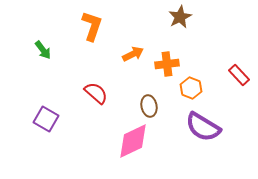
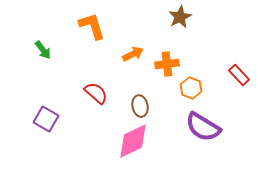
orange L-shape: rotated 36 degrees counterclockwise
brown ellipse: moved 9 px left
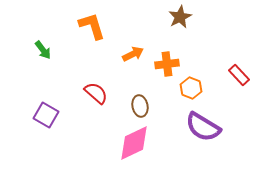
purple square: moved 4 px up
pink diamond: moved 1 px right, 2 px down
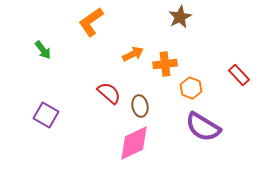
orange L-shape: moved 1 px left, 4 px up; rotated 108 degrees counterclockwise
orange cross: moved 2 px left
red semicircle: moved 13 px right
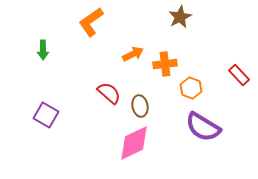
green arrow: rotated 36 degrees clockwise
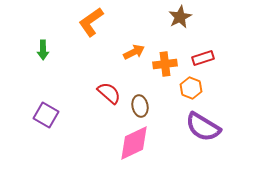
orange arrow: moved 1 px right, 2 px up
red rectangle: moved 36 px left, 17 px up; rotated 65 degrees counterclockwise
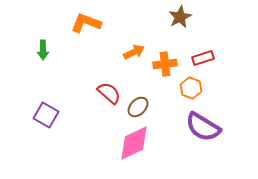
orange L-shape: moved 5 px left, 1 px down; rotated 56 degrees clockwise
brown ellipse: moved 2 px left, 1 px down; rotated 55 degrees clockwise
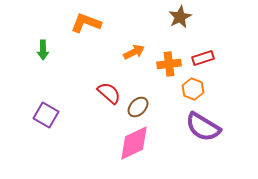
orange cross: moved 4 px right
orange hexagon: moved 2 px right, 1 px down
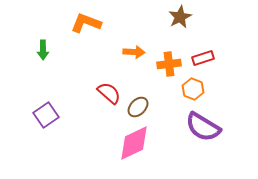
orange arrow: rotated 30 degrees clockwise
purple square: rotated 25 degrees clockwise
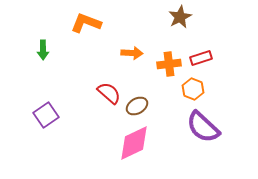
orange arrow: moved 2 px left, 1 px down
red rectangle: moved 2 px left
brown ellipse: moved 1 px left, 1 px up; rotated 15 degrees clockwise
purple semicircle: rotated 12 degrees clockwise
